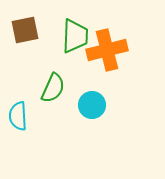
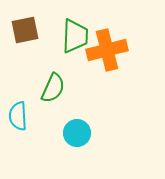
cyan circle: moved 15 px left, 28 px down
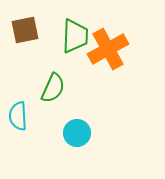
orange cross: moved 1 px right, 1 px up; rotated 15 degrees counterclockwise
